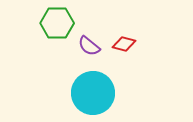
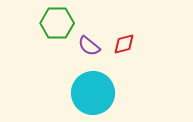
red diamond: rotated 30 degrees counterclockwise
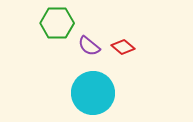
red diamond: moved 1 px left, 3 px down; rotated 55 degrees clockwise
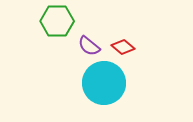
green hexagon: moved 2 px up
cyan circle: moved 11 px right, 10 px up
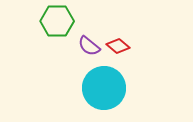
red diamond: moved 5 px left, 1 px up
cyan circle: moved 5 px down
